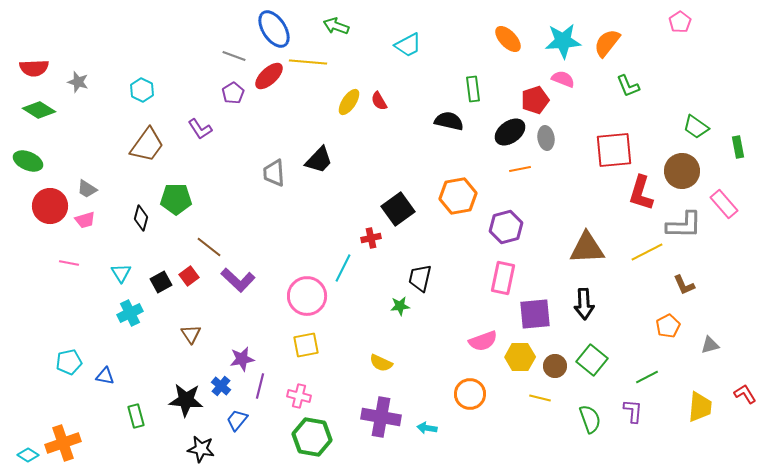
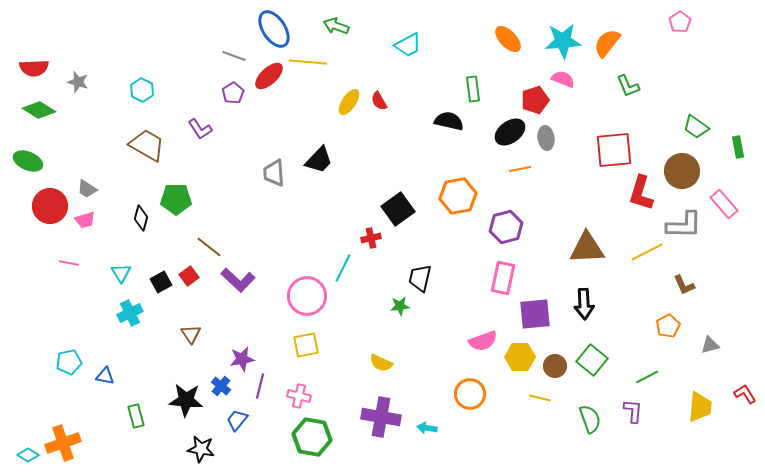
brown trapezoid at (147, 145): rotated 96 degrees counterclockwise
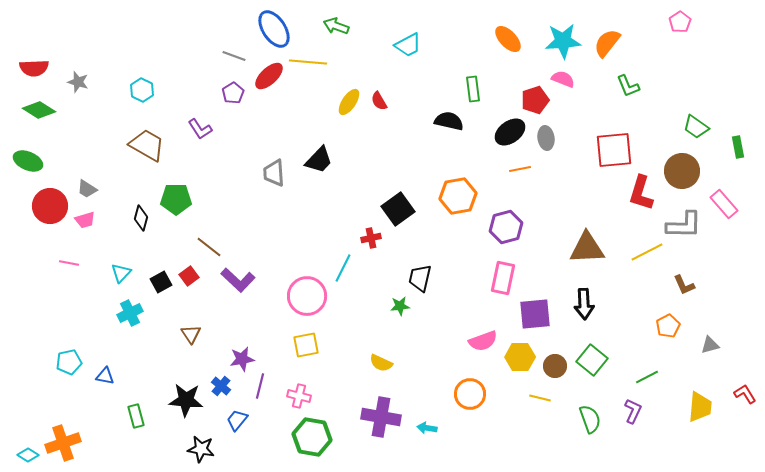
cyan triangle at (121, 273): rotated 15 degrees clockwise
purple L-shape at (633, 411): rotated 20 degrees clockwise
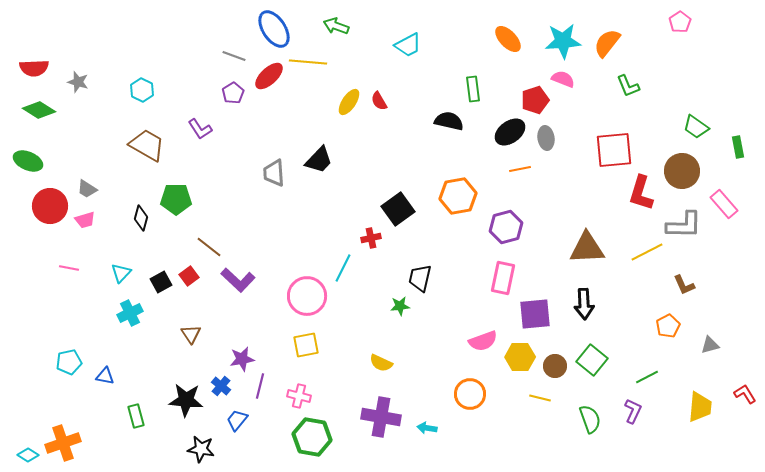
pink line at (69, 263): moved 5 px down
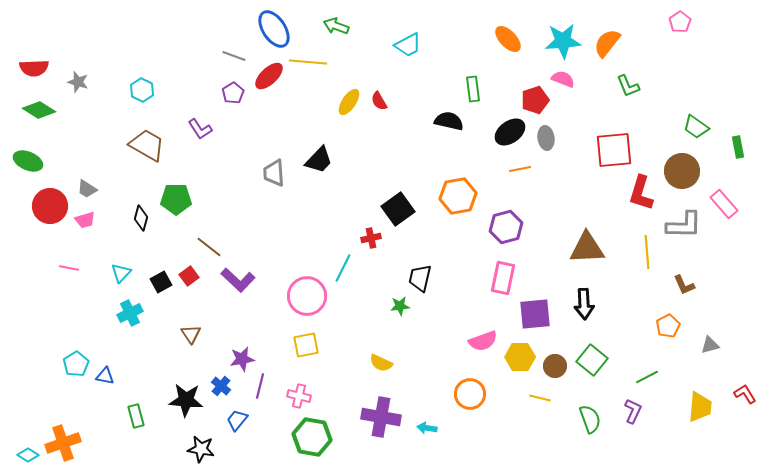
yellow line at (647, 252): rotated 68 degrees counterclockwise
cyan pentagon at (69, 362): moved 7 px right, 2 px down; rotated 20 degrees counterclockwise
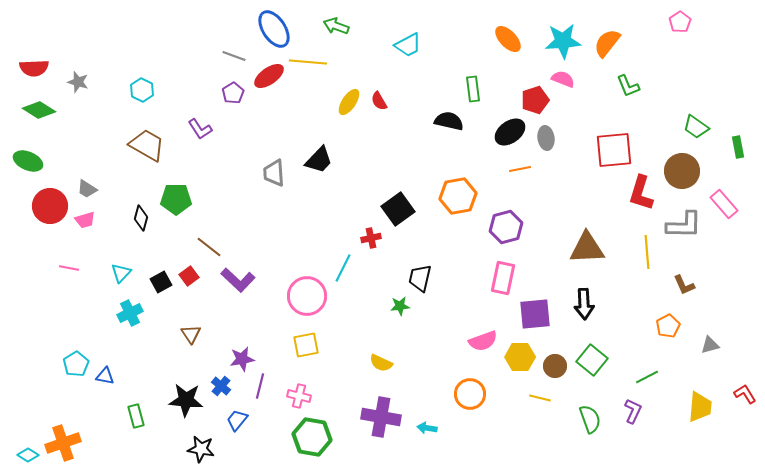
red ellipse at (269, 76): rotated 8 degrees clockwise
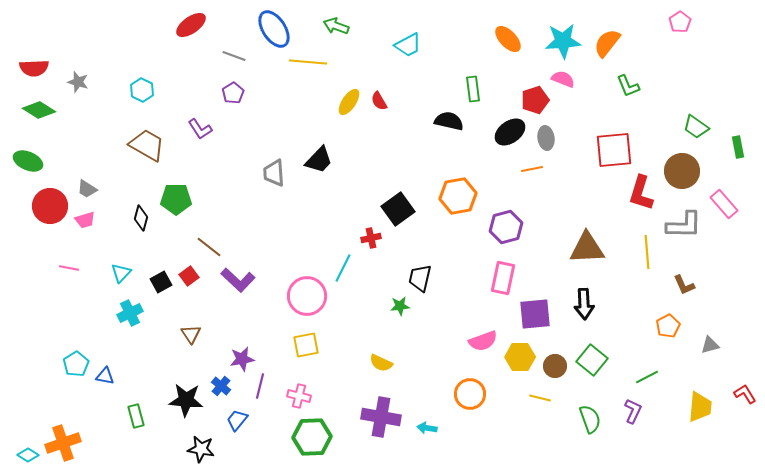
red ellipse at (269, 76): moved 78 px left, 51 px up
orange line at (520, 169): moved 12 px right
green hexagon at (312, 437): rotated 12 degrees counterclockwise
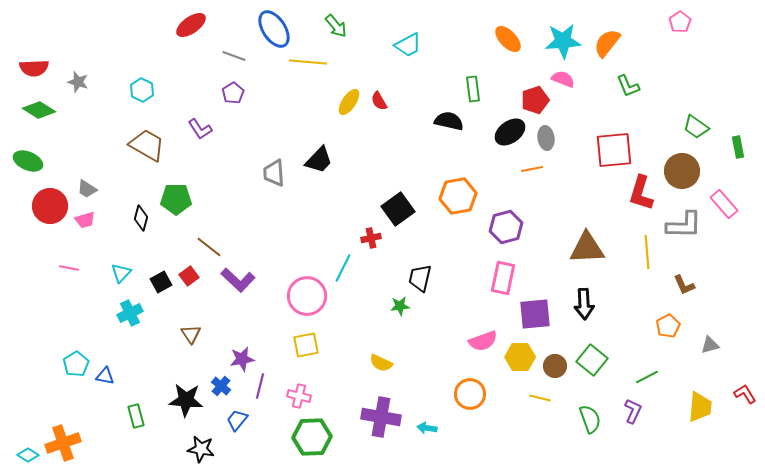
green arrow at (336, 26): rotated 150 degrees counterclockwise
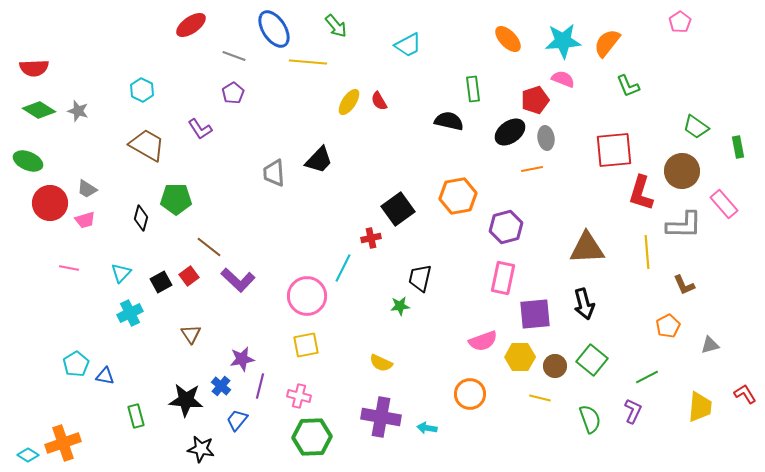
gray star at (78, 82): moved 29 px down
red circle at (50, 206): moved 3 px up
black arrow at (584, 304): rotated 12 degrees counterclockwise
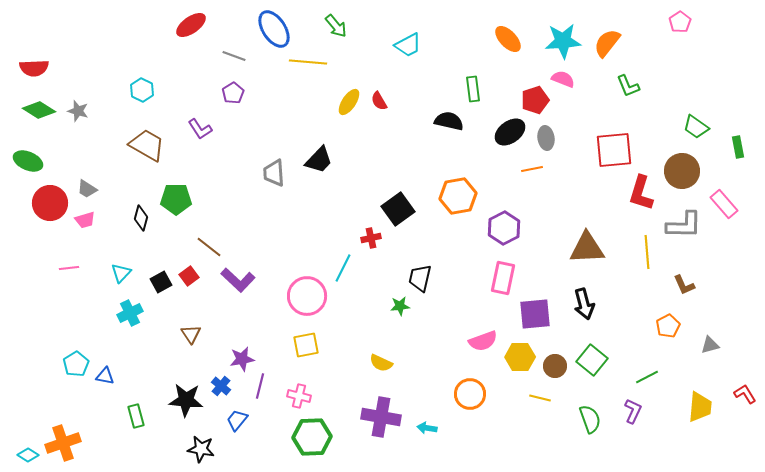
purple hexagon at (506, 227): moved 2 px left, 1 px down; rotated 12 degrees counterclockwise
pink line at (69, 268): rotated 18 degrees counterclockwise
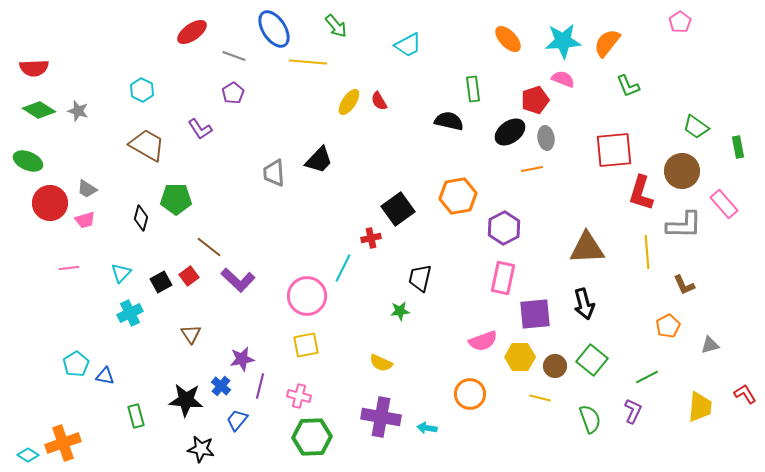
red ellipse at (191, 25): moved 1 px right, 7 px down
green star at (400, 306): moved 5 px down
